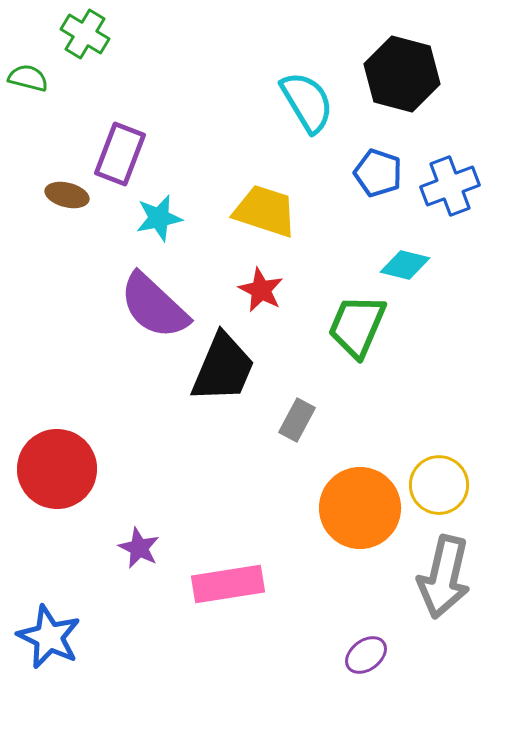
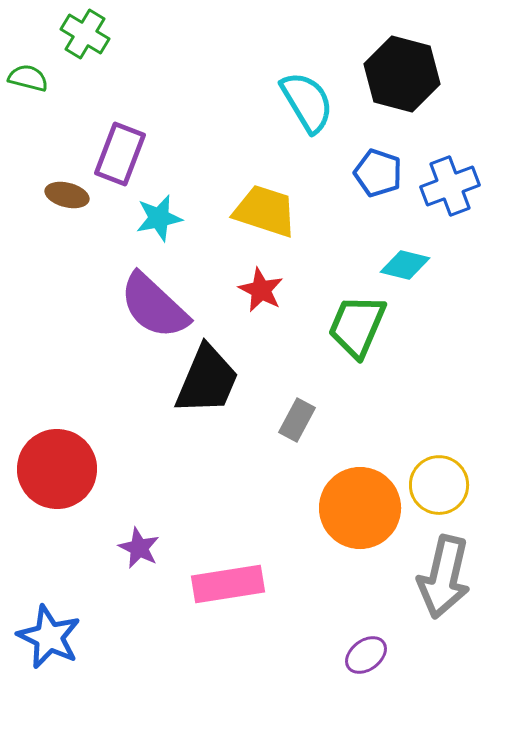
black trapezoid: moved 16 px left, 12 px down
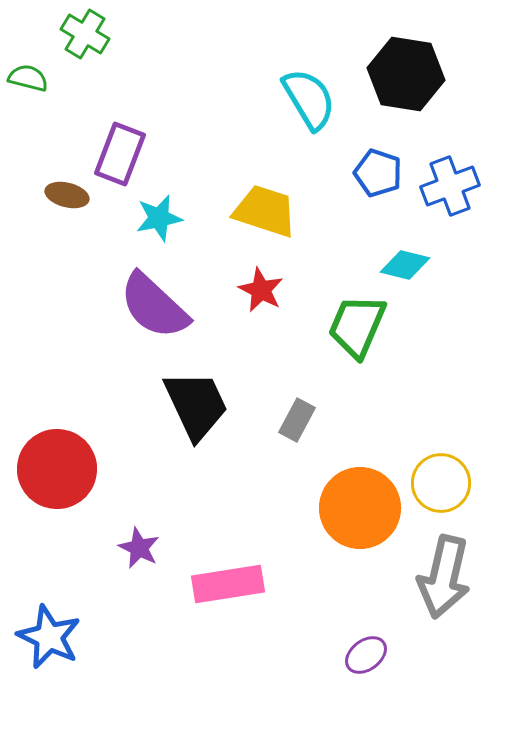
black hexagon: moved 4 px right; rotated 6 degrees counterclockwise
cyan semicircle: moved 2 px right, 3 px up
black trapezoid: moved 11 px left, 25 px down; rotated 48 degrees counterclockwise
yellow circle: moved 2 px right, 2 px up
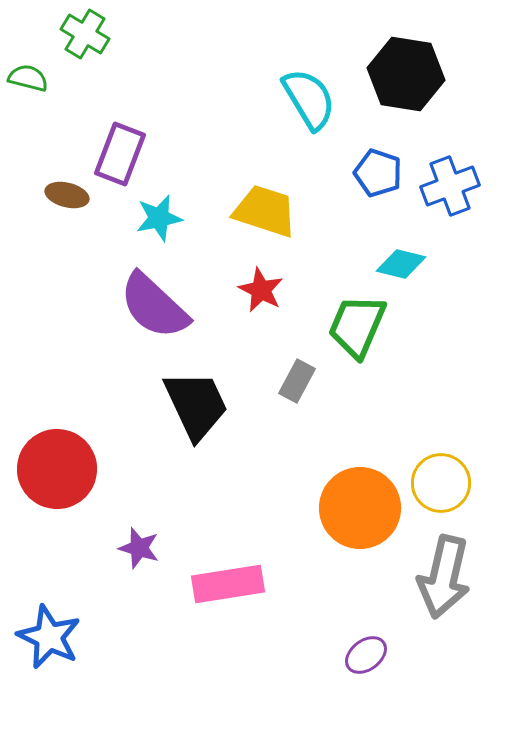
cyan diamond: moved 4 px left, 1 px up
gray rectangle: moved 39 px up
purple star: rotated 9 degrees counterclockwise
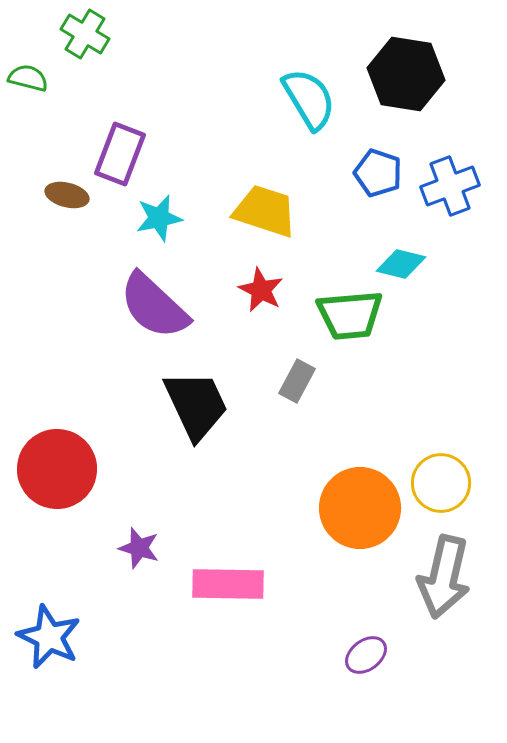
green trapezoid: moved 7 px left, 11 px up; rotated 118 degrees counterclockwise
pink rectangle: rotated 10 degrees clockwise
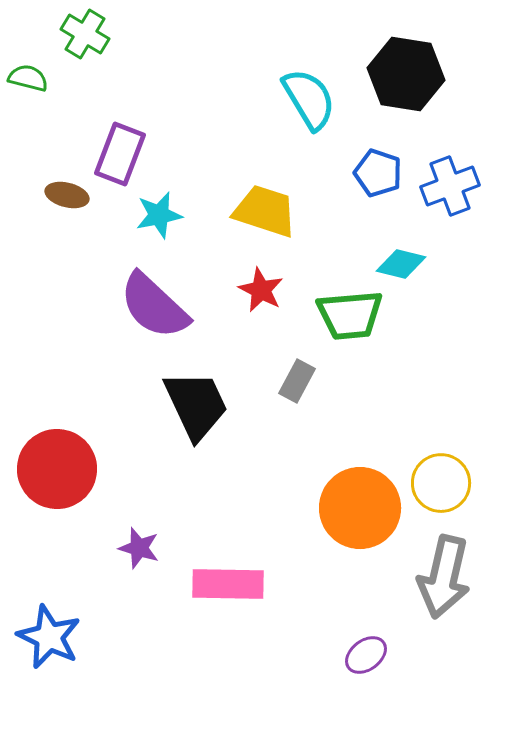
cyan star: moved 3 px up
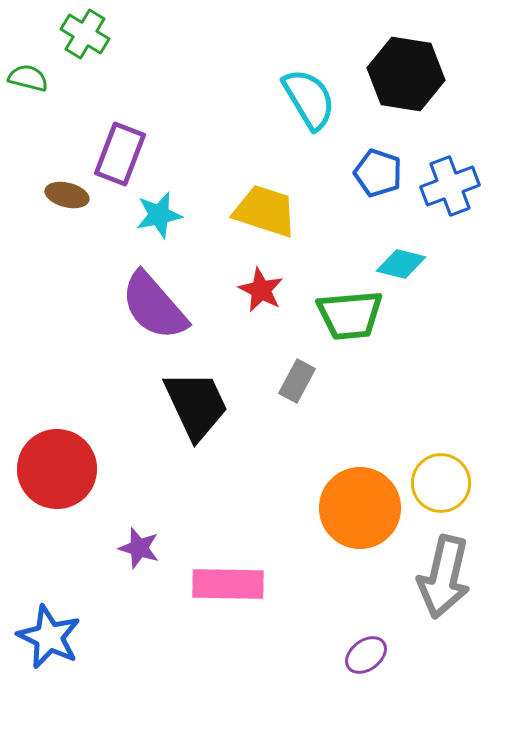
purple semicircle: rotated 6 degrees clockwise
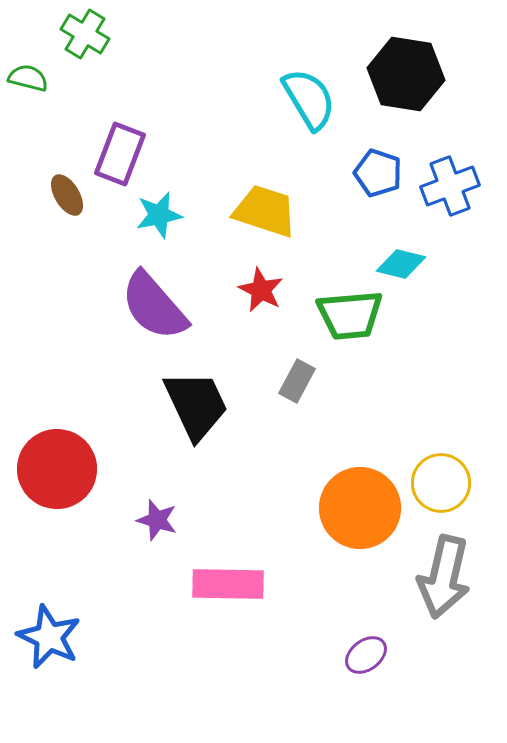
brown ellipse: rotated 45 degrees clockwise
purple star: moved 18 px right, 28 px up
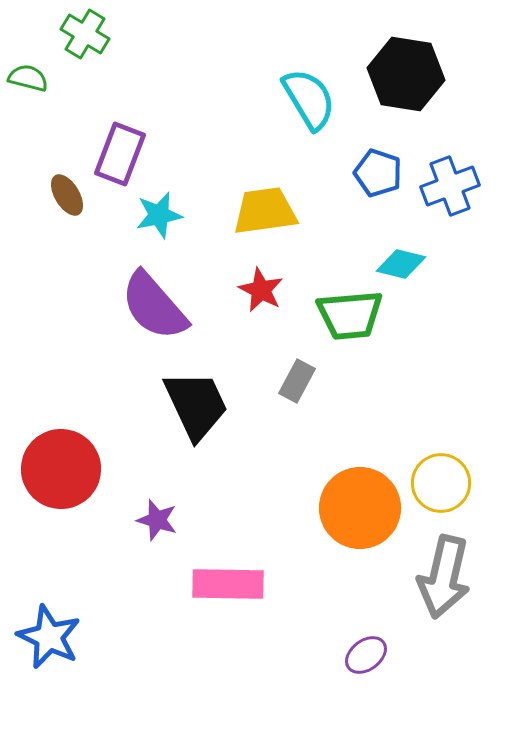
yellow trapezoid: rotated 26 degrees counterclockwise
red circle: moved 4 px right
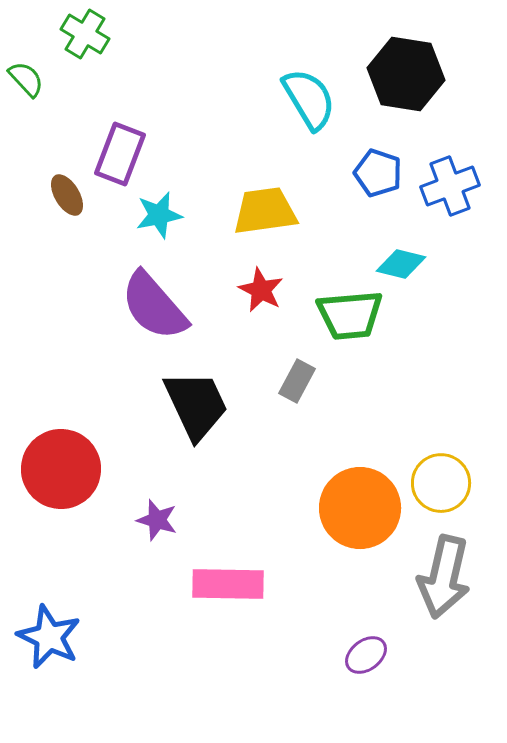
green semicircle: moved 2 px left, 1 px down; rotated 33 degrees clockwise
